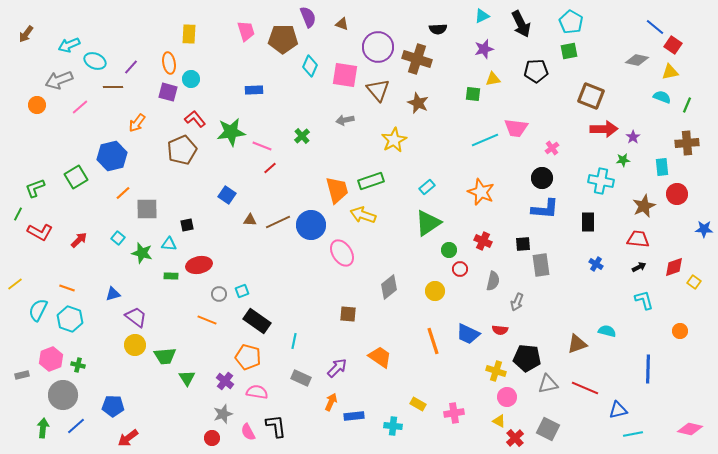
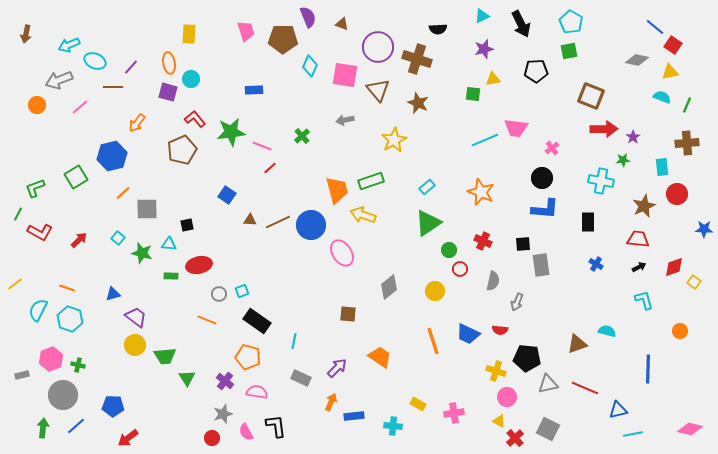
brown arrow at (26, 34): rotated 24 degrees counterclockwise
pink semicircle at (248, 432): moved 2 px left
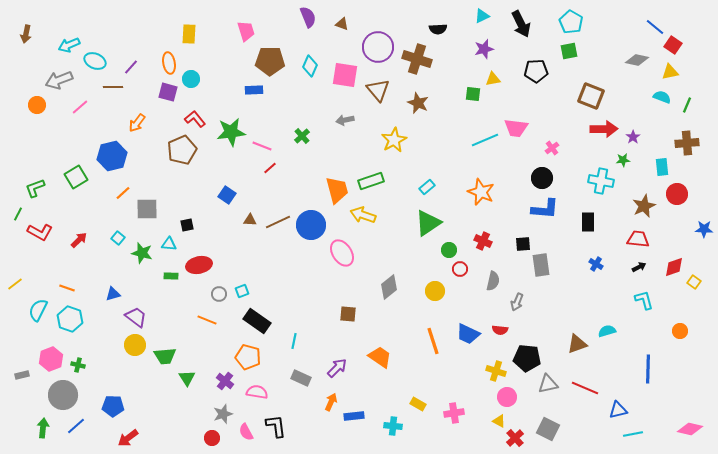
brown pentagon at (283, 39): moved 13 px left, 22 px down
cyan semicircle at (607, 331): rotated 30 degrees counterclockwise
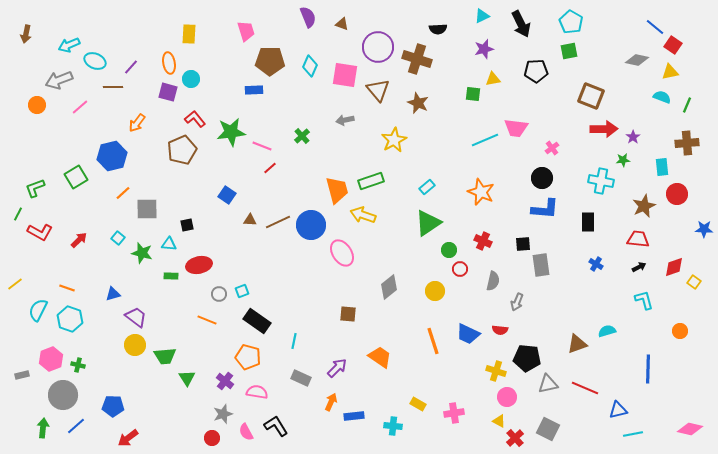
black L-shape at (276, 426): rotated 25 degrees counterclockwise
